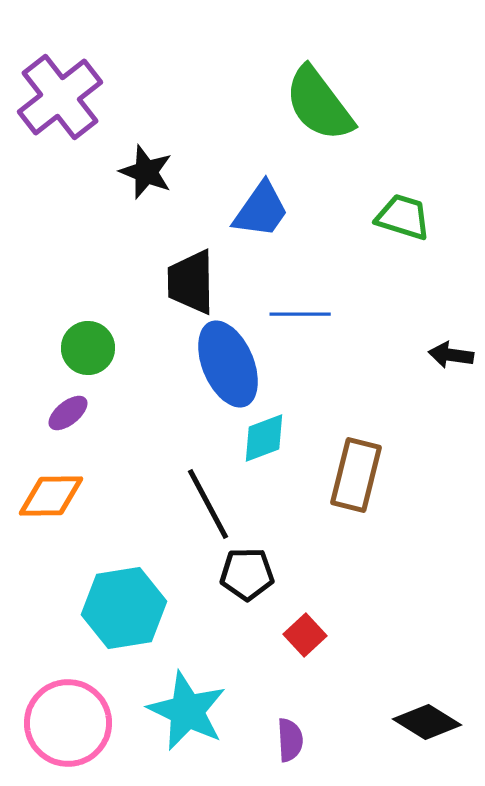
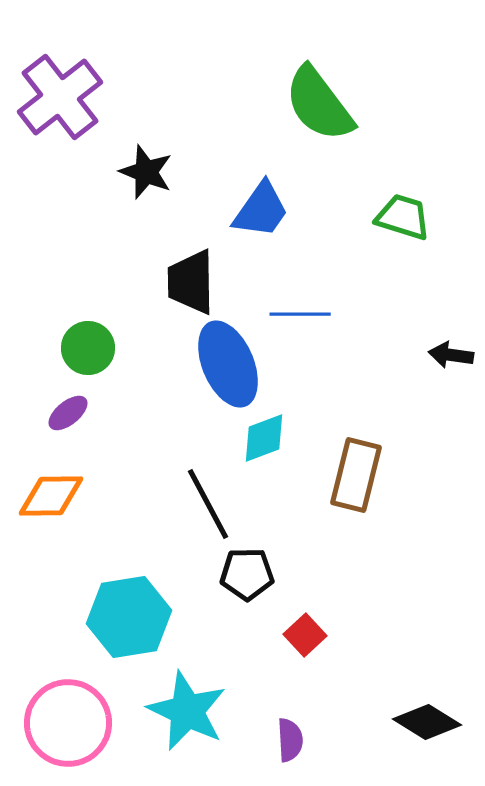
cyan hexagon: moved 5 px right, 9 px down
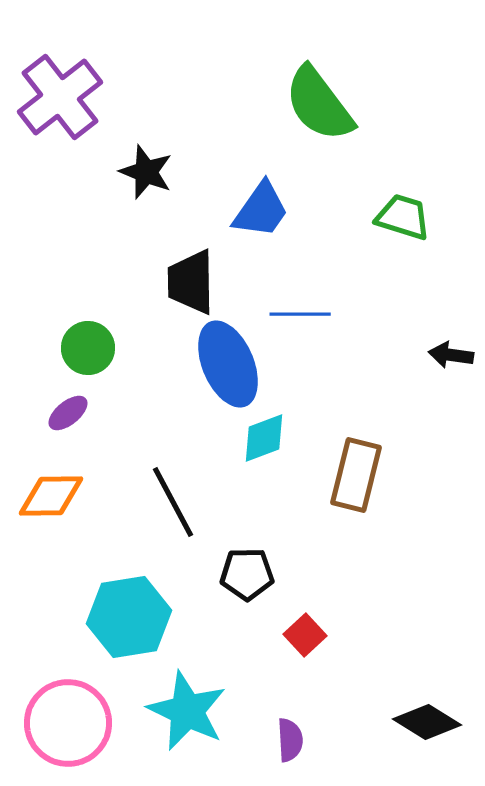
black line: moved 35 px left, 2 px up
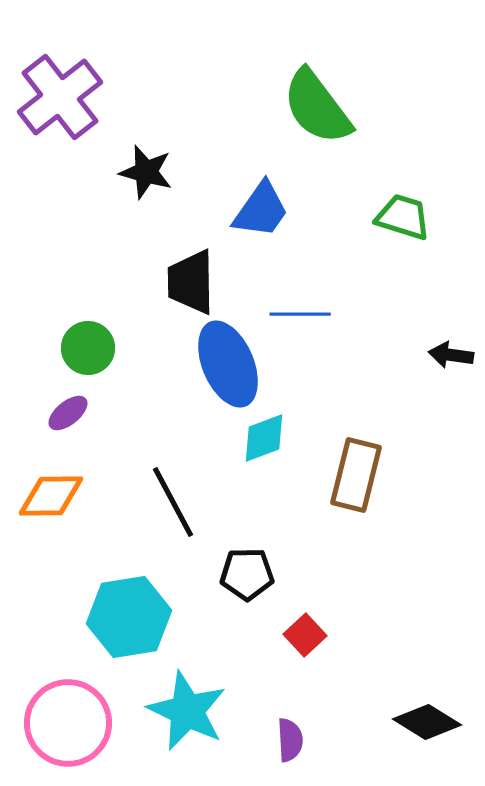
green semicircle: moved 2 px left, 3 px down
black star: rotated 6 degrees counterclockwise
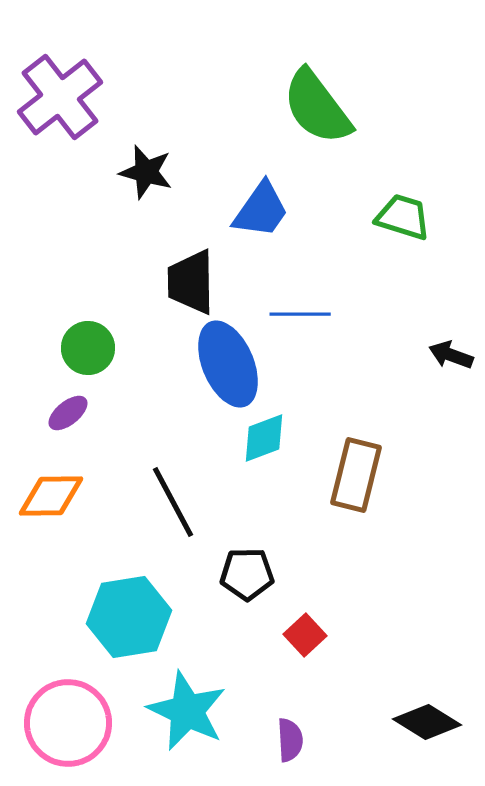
black arrow: rotated 12 degrees clockwise
